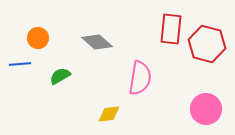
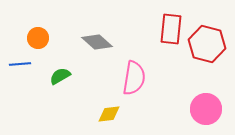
pink semicircle: moved 6 px left
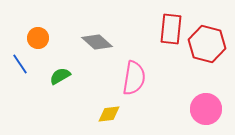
blue line: rotated 60 degrees clockwise
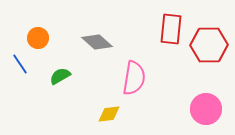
red hexagon: moved 2 px right, 1 px down; rotated 15 degrees counterclockwise
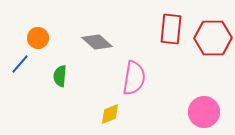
red hexagon: moved 4 px right, 7 px up
blue line: rotated 75 degrees clockwise
green semicircle: rotated 55 degrees counterclockwise
pink circle: moved 2 px left, 3 px down
yellow diamond: moved 1 px right; rotated 15 degrees counterclockwise
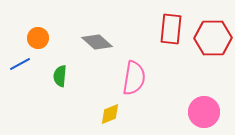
blue line: rotated 20 degrees clockwise
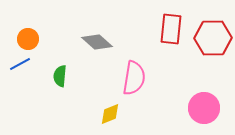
orange circle: moved 10 px left, 1 px down
pink circle: moved 4 px up
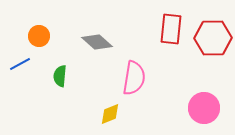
orange circle: moved 11 px right, 3 px up
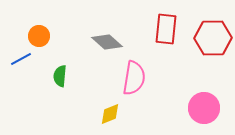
red rectangle: moved 5 px left
gray diamond: moved 10 px right
blue line: moved 1 px right, 5 px up
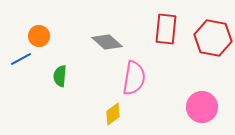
red hexagon: rotated 12 degrees clockwise
pink circle: moved 2 px left, 1 px up
yellow diamond: moved 3 px right; rotated 15 degrees counterclockwise
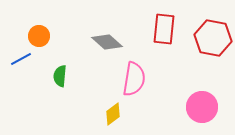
red rectangle: moved 2 px left
pink semicircle: moved 1 px down
